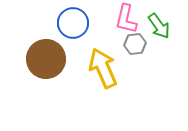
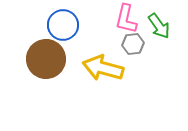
blue circle: moved 10 px left, 2 px down
gray hexagon: moved 2 px left
yellow arrow: rotated 51 degrees counterclockwise
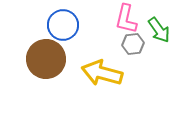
green arrow: moved 4 px down
yellow arrow: moved 1 px left, 5 px down
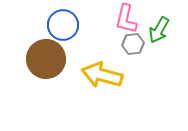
green arrow: rotated 64 degrees clockwise
yellow arrow: moved 2 px down
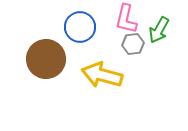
blue circle: moved 17 px right, 2 px down
